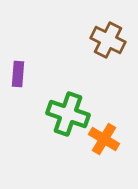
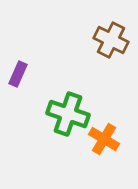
brown cross: moved 3 px right
purple rectangle: rotated 20 degrees clockwise
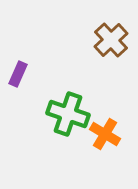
brown cross: rotated 20 degrees clockwise
orange cross: moved 1 px right, 5 px up
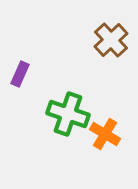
purple rectangle: moved 2 px right
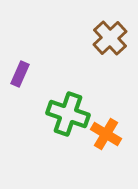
brown cross: moved 1 px left, 2 px up
orange cross: moved 1 px right
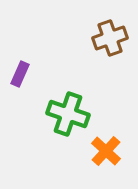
brown cross: rotated 24 degrees clockwise
orange cross: moved 17 px down; rotated 12 degrees clockwise
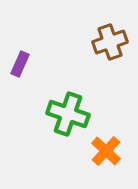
brown cross: moved 4 px down
purple rectangle: moved 10 px up
